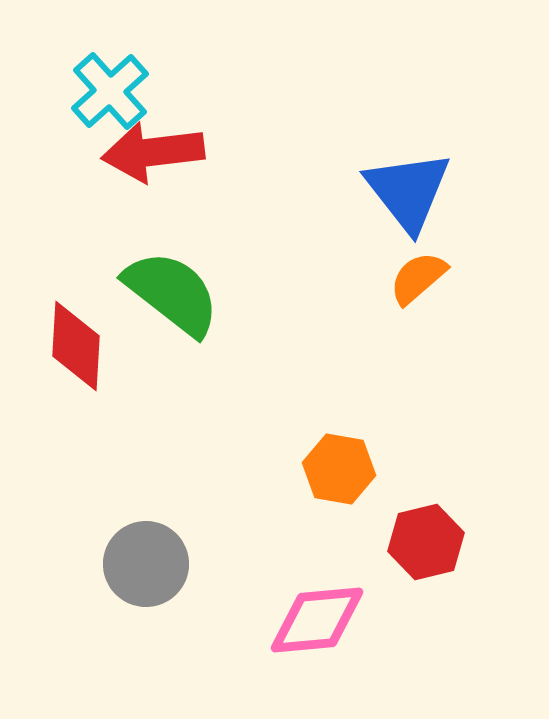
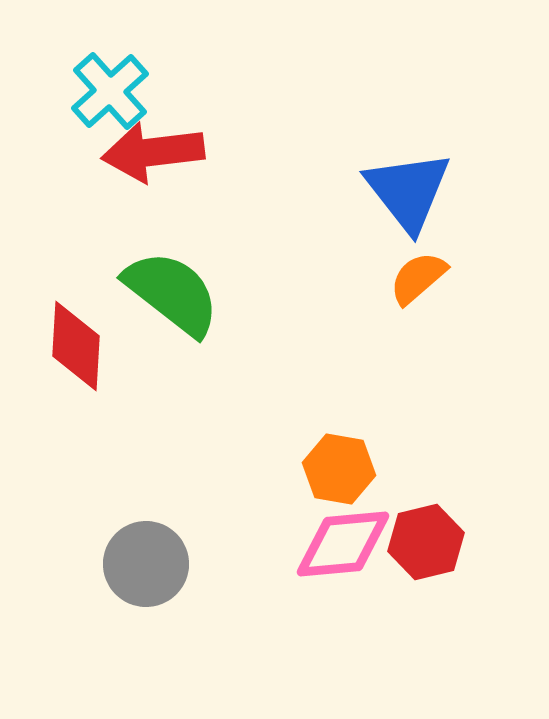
pink diamond: moved 26 px right, 76 px up
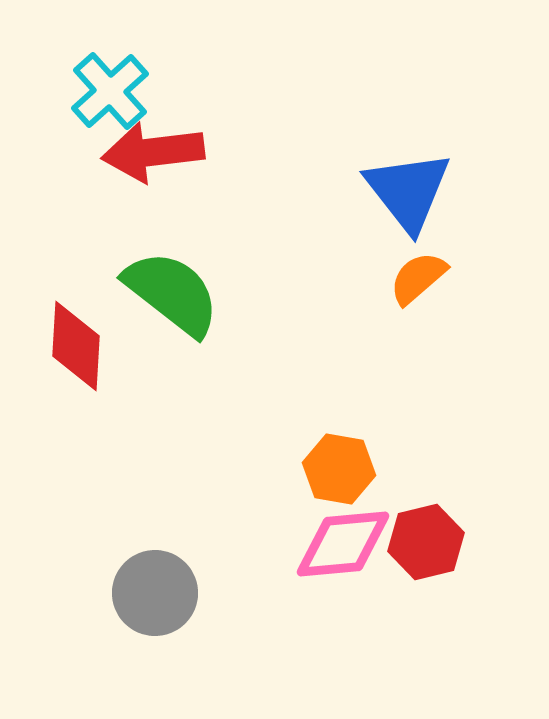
gray circle: moved 9 px right, 29 px down
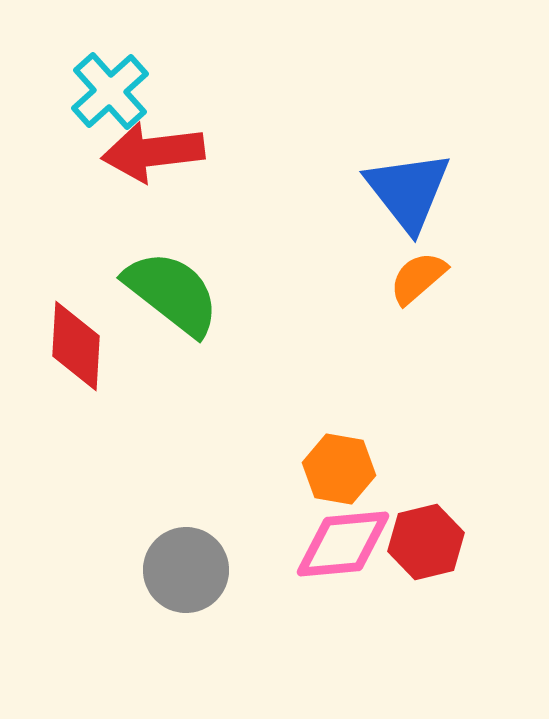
gray circle: moved 31 px right, 23 px up
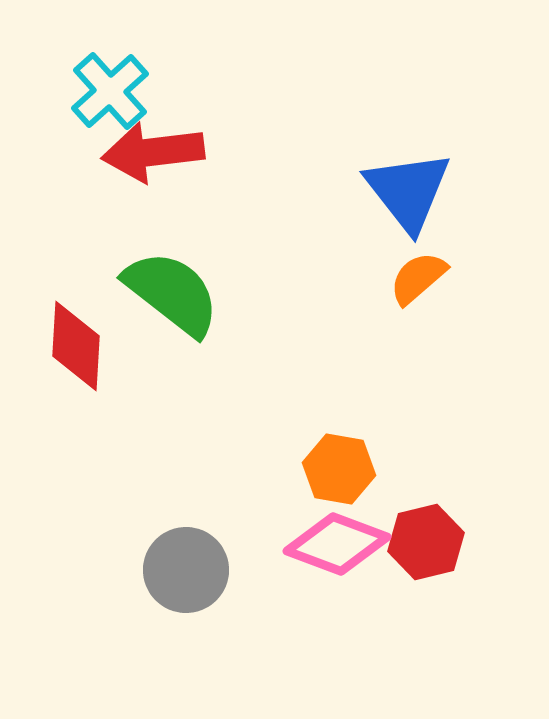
pink diamond: moved 6 px left; rotated 26 degrees clockwise
